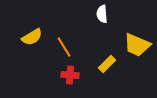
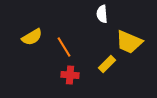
yellow trapezoid: moved 8 px left, 3 px up
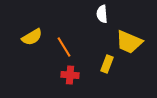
yellow rectangle: rotated 24 degrees counterclockwise
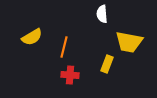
yellow trapezoid: rotated 12 degrees counterclockwise
orange line: rotated 45 degrees clockwise
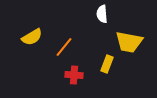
orange line: rotated 25 degrees clockwise
red cross: moved 4 px right
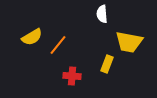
orange line: moved 6 px left, 2 px up
red cross: moved 2 px left, 1 px down
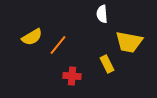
yellow rectangle: rotated 48 degrees counterclockwise
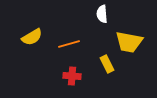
orange line: moved 11 px right, 1 px up; rotated 35 degrees clockwise
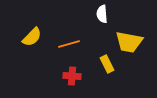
yellow semicircle: rotated 15 degrees counterclockwise
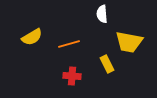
yellow semicircle: rotated 15 degrees clockwise
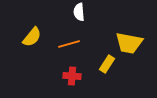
white semicircle: moved 23 px left, 2 px up
yellow semicircle: rotated 20 degrees counterclockwise
yellow trapezoid: moved 1 px down
yellow rectangle: rotated 60 degrees clockwise
